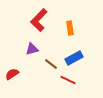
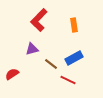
orange rectangle: moved 4 px right, 3 px up
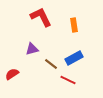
red L-shape: moved 2 px right, 3 px up; rotated 110 degrees clockwise
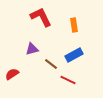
blue rectangle: moved 3 px up
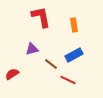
red L-shape: rotated 15 degrees clockwise
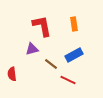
red L-shape: moved 1 px right, 9 px down
orange rectangle: moved 1 px up
red semicircle: rotated 64 degrees counterclockwise
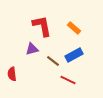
orange rectangle: moved 4 px down; rotated 40 degrees counterclockwise
brown line: moved 2 px right, 3 px up
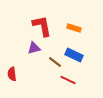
orange rectangle: rotated 24 degrees counterclockwise
purple triangle: moved 2 px right, 1 px up
blue rectangle: rotated 54 degrees clockwise
brown line: moved 2 px right, 1 px down
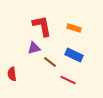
brown line: moved 5 px left
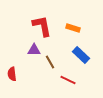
orange rectangle: moved 1 px left
purple triangle: moved 2 px down; rotated 16 degrees clockwise
blue rectangle: moved 7 px right; rotated 18 degrees clockwise
brown line: rotated 24 degrees clockwise
